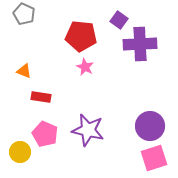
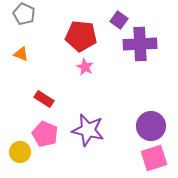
orange triangle: moved 3 px left, 17 px up
red rectangle: moved 3 px right, 2 px down; rotated 24 degrees clockwise
purple circle: moved 1 px right
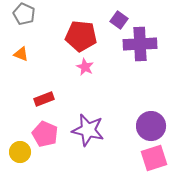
red rectangle: rotated 54 degrees counterclockwise
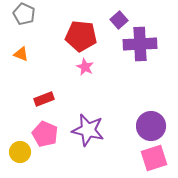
purple square: rotated 12 degrees clockwise
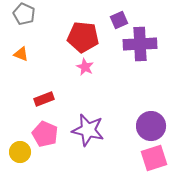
purple square: rotated 18 degrees clockwise
red pentagon: moved 2 px right, 1 px down
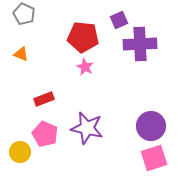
purple star: moved 1 px left, 2 px up
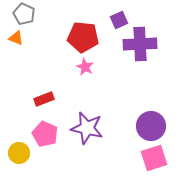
orange triangle: moved 5 px left, 16 px up
yellow circle: moved 1 px left, 1 px down
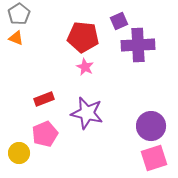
gray pentagon: moved 5 px left; rotated 15 degrees clockwise
purple square: moved 1 px down
purple cross: moved 2 px left, 1 px down
purple star: moved 15 px up
pink pentagon: rotated 25 degrees clockwise
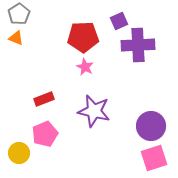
red pentagon: rotated 8 degrees counterclockwise
purple star: moved 7 px right, 2 px up
